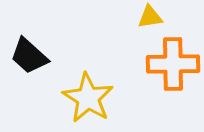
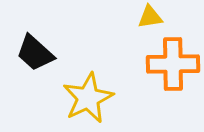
black trapezoid: moved 6 px right, 3 px up
yellow star: rotated 15 degrees clockwise
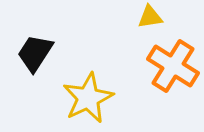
black trapezoid: rotated 81 degrees clockwise
orange cross: moved 2 px down; rotated 33 degrees clockwise
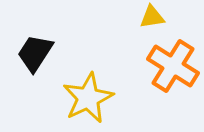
yellow triangle: moved 2 px right
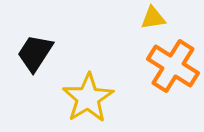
yellow triangle: moved 1 px right, 1 px down
yellow star: rotated 6 degrees counterclockwise
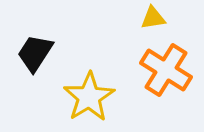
orange cross: moved 7 px left, 4 px down
yellow star: moved 1 px right, 1 px up
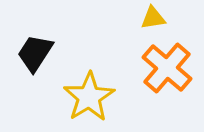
orange cross: moved 1 px right, 2 px up; rotated 9 degrees clockwise
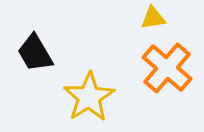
black trapezoid: rotated 63 degrees counterclockwise
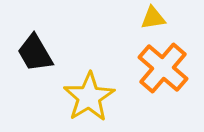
orange cross: moved 4 px left
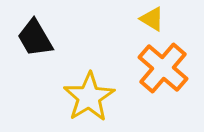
yellow triangle: moved 1 px left, 1 px down; rotated 40 degrees clockwise
black trapezoid: moved 15 px up
